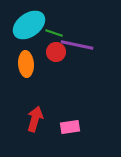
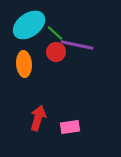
green line: moved 1 px right; rotated 24 degrees clockwise
orange ellipse: moved 2 px left
red arrow: moved 3 px right, 1 px up
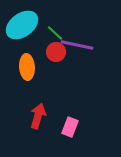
cyan ellipse: moved 7 px left
orange ellipse: moved 3 px right, 3 px down
red arrow: moved 2 px up
pink rectangle: rotated 60 degrees counterclockwise
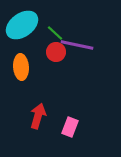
orange ellipse: moved 6 px left
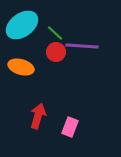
purple line: moved 5 px right, 1 px down; rotated 8 degrees counterclockwise
orange ellipse: rotated 70 degrees counterclockwise
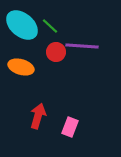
cyan ellipse: rotated 76 degrees clockwise
green line: moved 5 px left, 7 px up
